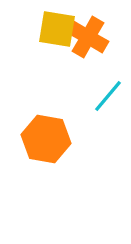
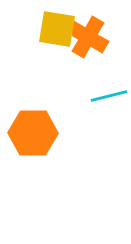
cyan line: moved 1 px right; rotated 36 degrees clockwise
orange hexagon: moved 13 px left, 6 px up; rotated 9 degrees counterclockwise
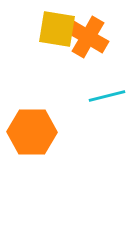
cyan line: moved 2 px left
orange hexagon: moved 1 px left, 1 px up
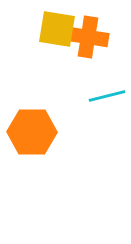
orange cross: rotated 21 degrees counterclockwise
